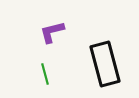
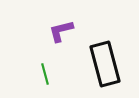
purple L-shape: moved 9 px right, 1 px up
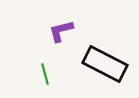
black rectangle: rotated 48 degrees counterclockwise
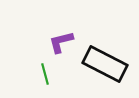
purple L-shape: moved 11 px down
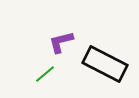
green line: rotated 65 degrees clockwise
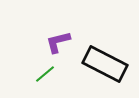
purple L-shape: moved 3 px left
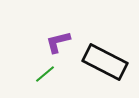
black rectangle: moved 2 px up
